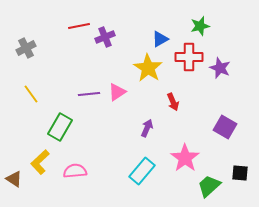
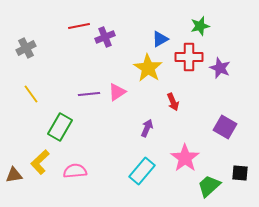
brown triangle: moved 4 px up; rotated 42 degrees counterclockwise
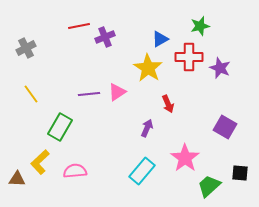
red arrow: moved 5 px left, 2 px down
brown triangle: moved 3 px right, 4 px down; rotated 12 degrees clockwise
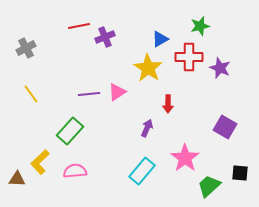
red arrow: rotated 24 degrees clockwise
green rectangle: moved 10 px right, 4 px down; rotated 12 degrees clockwise
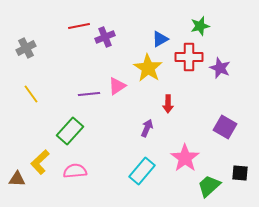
pink triangle: moved 6 px up
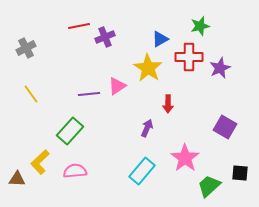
purple star: rotated 25 degrees clockwise
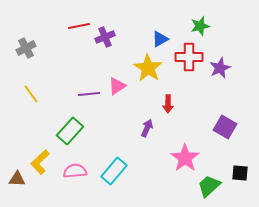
cyan rectangle: moved 28 px left
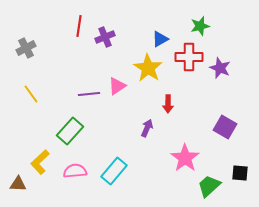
red line: rotated 70 degrees counterclockwise
purple star: rotated 25 degrees counterclockwise
brown triangle: moved 1 px right, 5 px down
